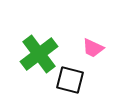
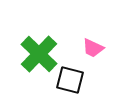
green cross: rotated 9 degrees counterclockwise
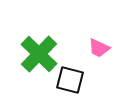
pink trapezoid: moved 6 px right
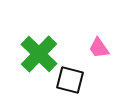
pink trapezoid: rotated 30 degrees clockwise
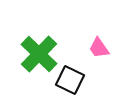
black square: rotated 12 degrees clockwise
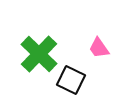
black square: moved 1 px right
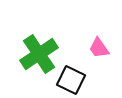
green cross: rotated 12 degrees clockwise
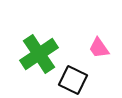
black square: moved 2 px right
